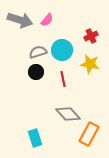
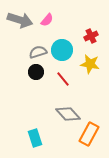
red line: rotated 28 degrees counterclockwise
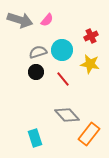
gray diamond: moved 1 px left, 1 px down
orange rectangle: rotated 10 degrees clockwise
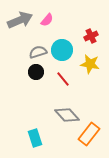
gray arrow: rotated 40 degrees counterclockwise
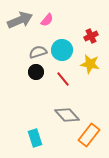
orange rectangle: moved 1 px down
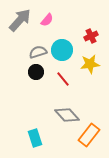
gray arrow: rotated 25 degrees counterclockwise
yellow star: rotated 18 degrees counterclockwise
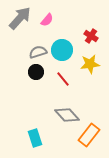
gray arrow: moved 2 px up
red cross: rotated 32 degrees counterclockwise
